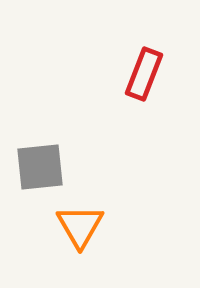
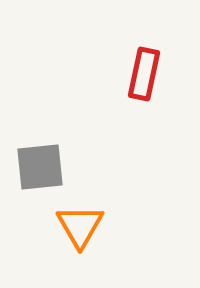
red rectangle: rotated 9 degrees counterclockwise
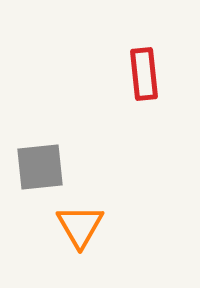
red rectangle: rotated 18 degrees counterclockwise
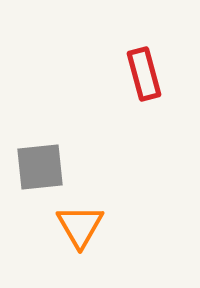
red rectangle: rotated 9 degrees counterclockwise
